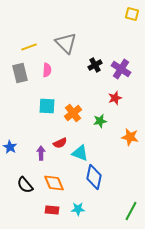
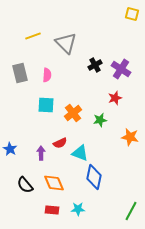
yellow line: moved 4 px right, 11 px up
pink semicircle: moved 5 px down
cyan square: moved 1 px left, 1 px up
green star: moved 1 px up
blue star: moved 2 px down
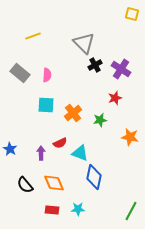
gray triangle: moved 18 px right
gray rectangle: rotated 36 degrees counterclockwise
